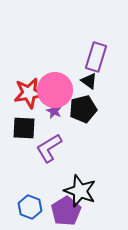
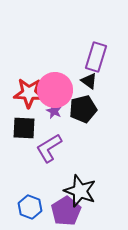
red star: rotated 12 degrees clockwise
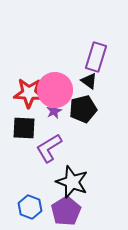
purple star: rotated 21 degrees clockwise
black star: moved 8 px left, 9 px up
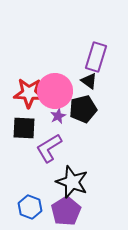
pink circle: moved 1 px down
purple star: moved 4 px right, 5 px down
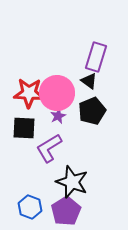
pink circle: moved 2 px right, 2 px down
black pentagon: moved 9 px right, 2 px down; rotated 8 degrees counterclockwise
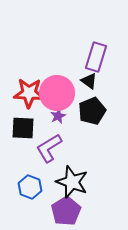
black square: moved 1 px left
blue hexagon: moved 20 px up
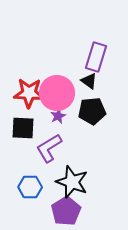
black pentagon: rotated 16 degrees clockwise
blue hexagon: rotated 20 degrees counterclockwise
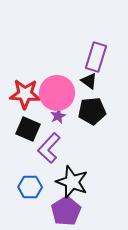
red star: moved 4 px left, 1 px down
black square: moved 5 px right, 1 px down; rotated 20 degrees clockwise
purple L-shape: rotated 16 degrees counterclockwise
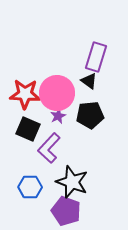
black pentagon: moved 2 px left, 4 px down
purple pentagon: rotated 20 degrees counterclockwise
